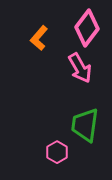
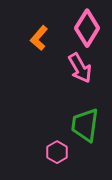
pink diamond: rotated 6 degrees counterclockwise
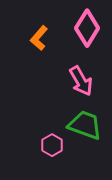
pink arrow: moved 1 px right, 13 px down
green trapezoid: rotated 102 degrees clockwise
pink hexagon: moved 5 px left, 7 px up
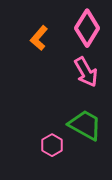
pink arrow: moved 5 px right, 9 px up
green trapezoid: rotated 9 degrees clockwise
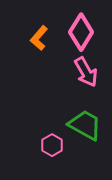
pink diamond: moved 6 px left, 4 px down
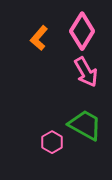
pink diamond: moved 1 px right, 1 px up
pink hexagon: moved 3 px up
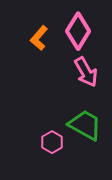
pink diamond: moved 4 px left
